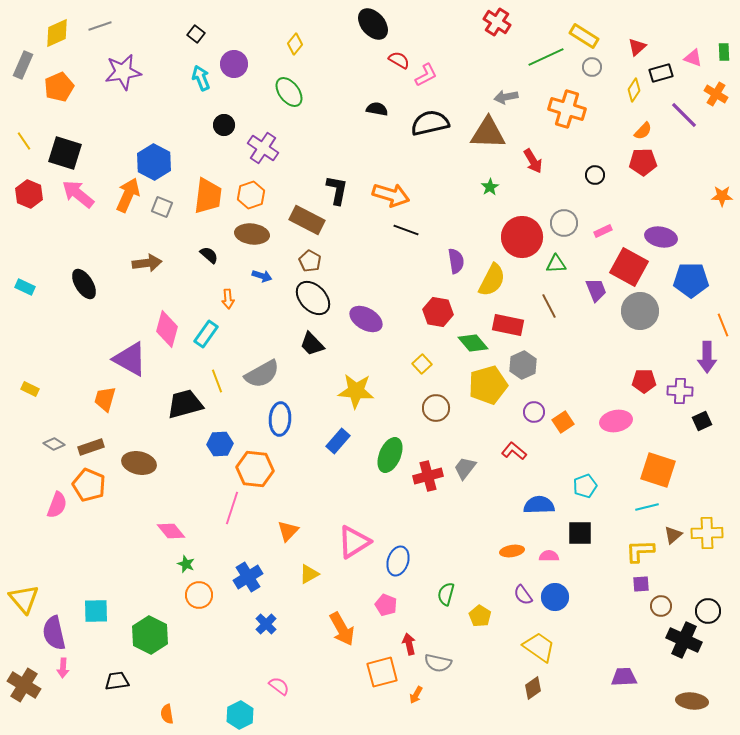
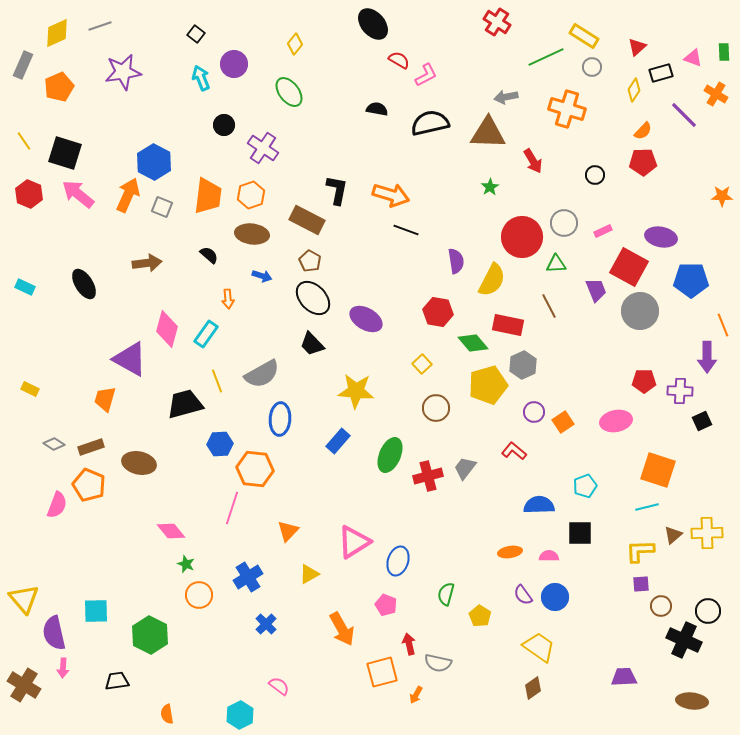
orange ellipse at (512, 551): moved 2 px left, 1 px down
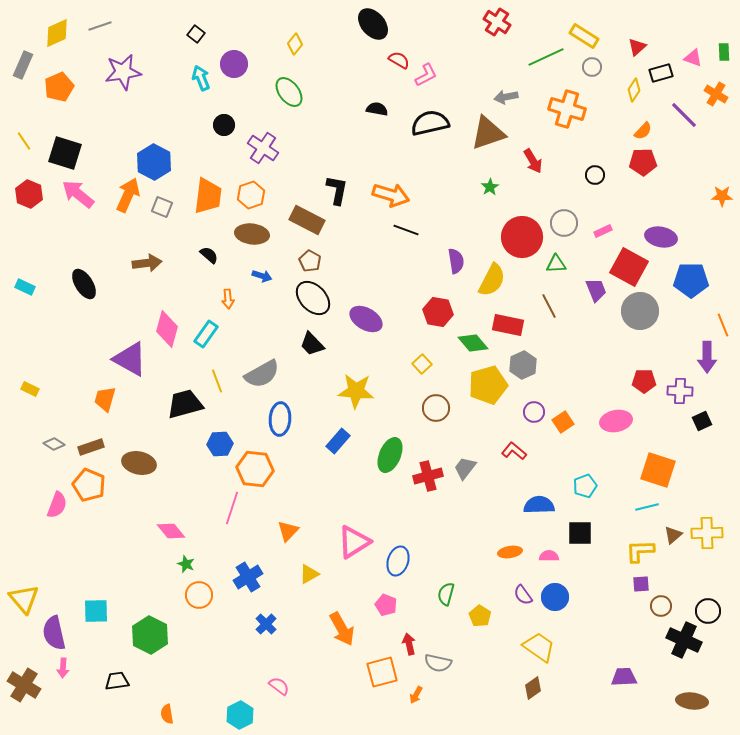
brown triangle at (488, 133): rotated 21 degrees counterclockwise
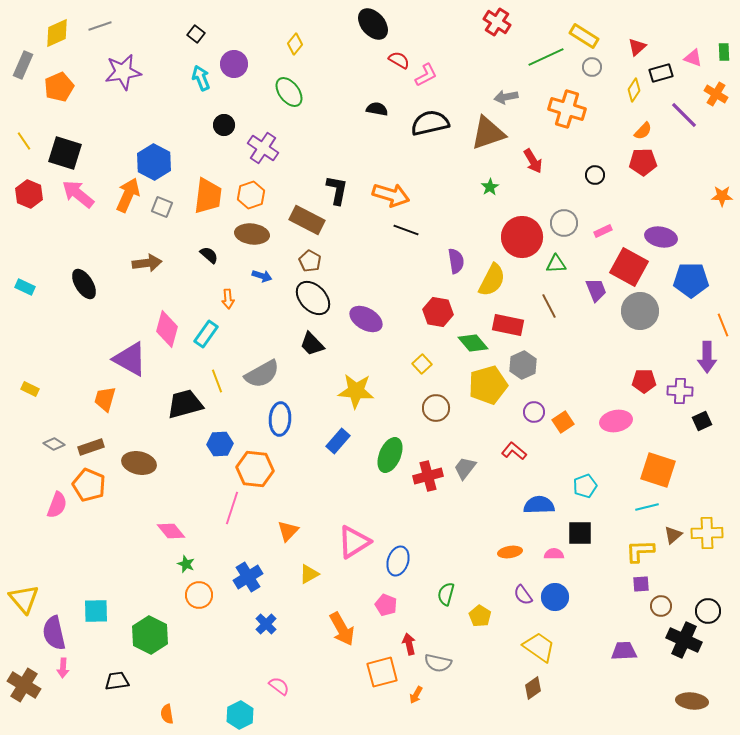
pink semicircle at (549, 556): moved 5 px right, 2 px up
purple trapezoid at (624, 677): moved 26 px up
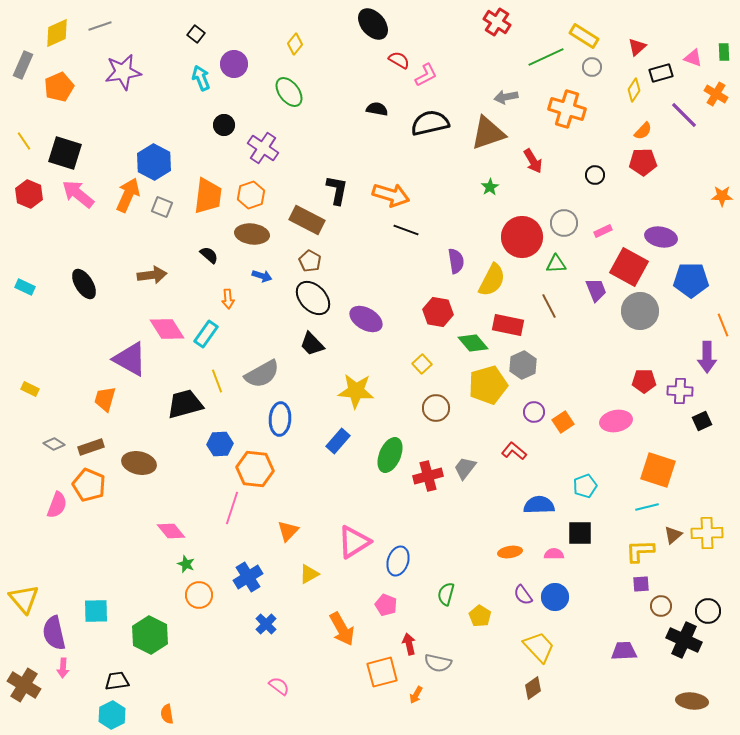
brown arrow at (147, 263): moved 5 px right, 12 px down
pink diamond at (167, 329): rotated 48 degrees counterclockwise
yellow trapezoid at (539, 647): rotated 12 degrees clockwise
cyan hexagon at (240, 715): moved 128 px left
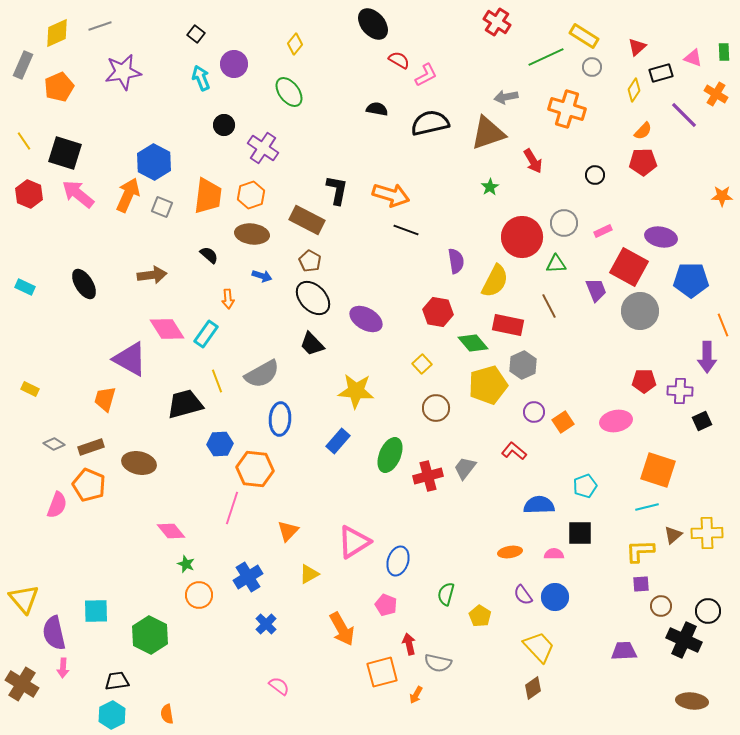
yellow semicircle at (492, 280): moved 3 px right, 1 px down
brown cross at (24, 685): moved 2 px left, 1 px up
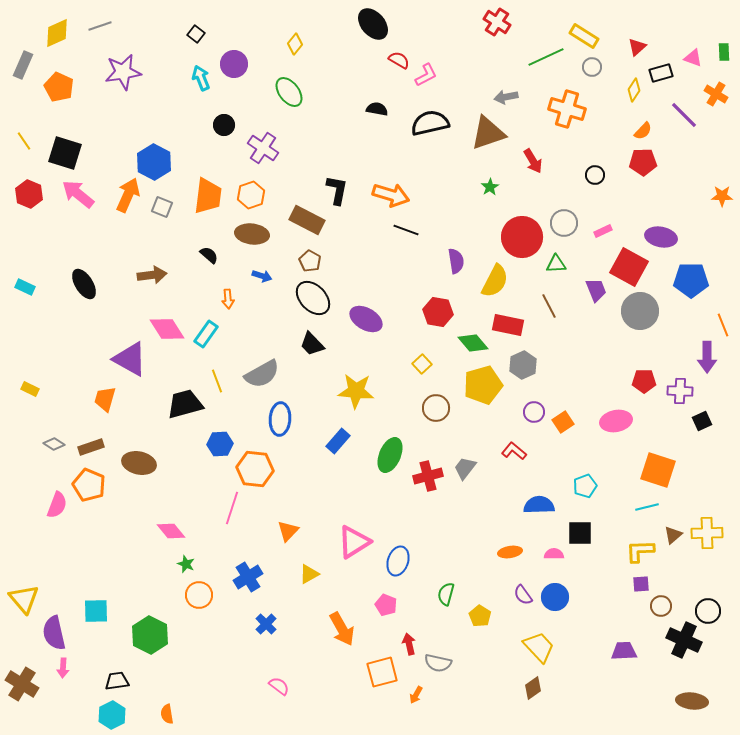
orange pentagon at (59, 87): rotated 24 degrees counterclockwise
yellow pentagon at (488, 385): moved 5 px left
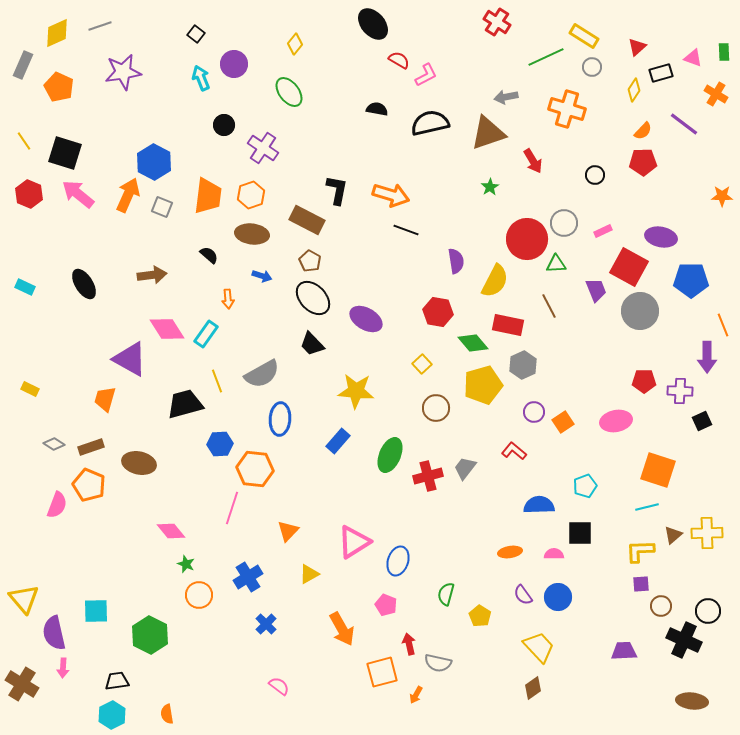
purple line at (684, 115): moved 9 px down; rotated 8 degrees counterclockwise
red circle at (522, 237): moved 5 px right, 2 px down
blue circle at (555, 597): moved 3 px right
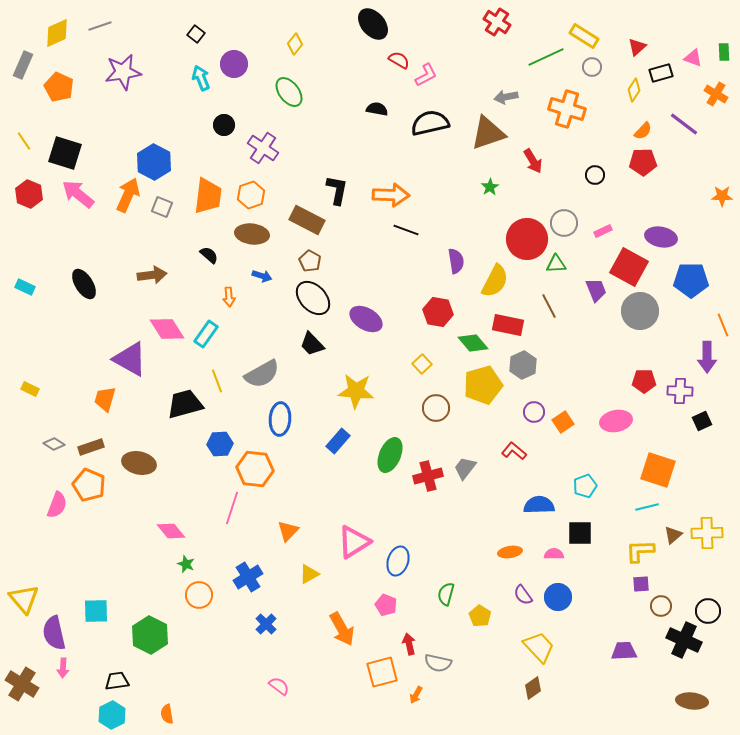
orange arrow at (391, 195): rotated 15 degrees counterclockwise
orange arrow at (228, 299): moved 1 px right, 2 px up
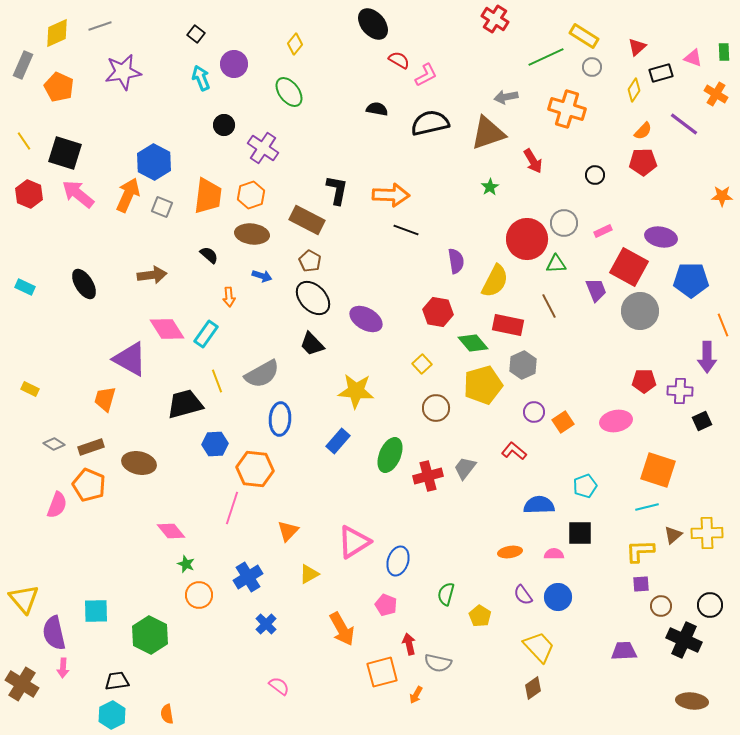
red cross at (497, 22): moved 2 px left, 3 px up
blue hexagon at (220, 444): moved 5 px left
black circle at (708, 611): moved 2 px right, 6 px up
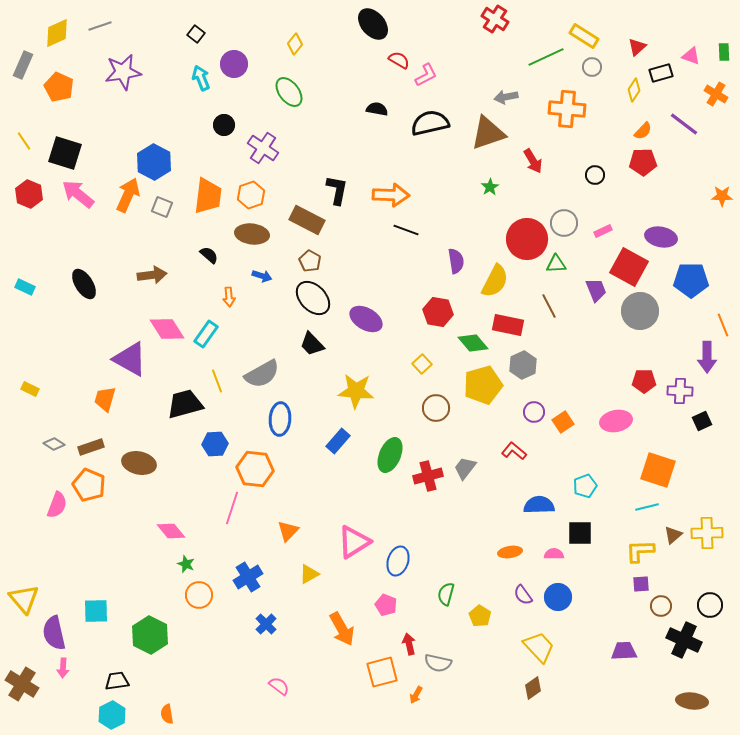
pink triangle at (693, 58): moved 2 px left, 2 px up
orange cross at (567, 109): rotated 12 degrees counterclockwise
